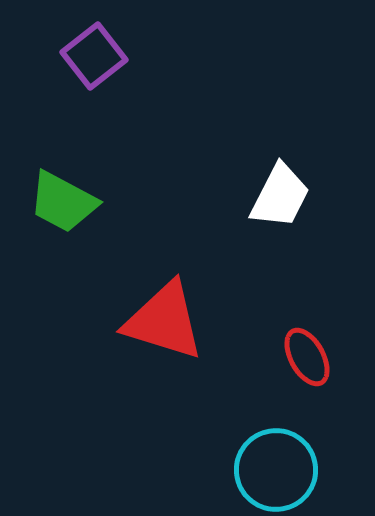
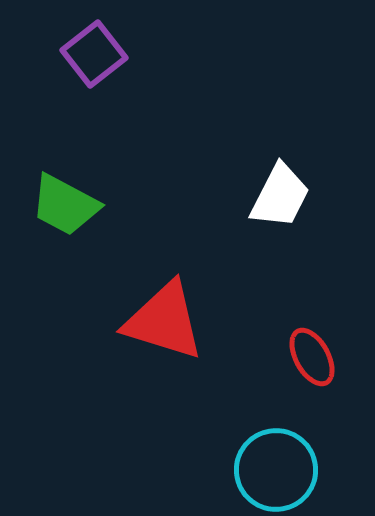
purple square: moved 2 px up
green trapezoid: moved 2 px right, 3 px down
red ellipse: moved 5 px right
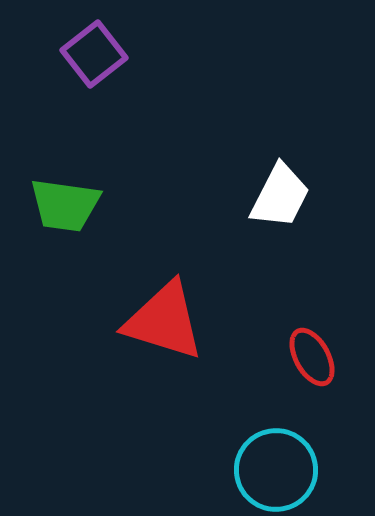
green trapezoid: rotated 20 degrees counterclockwise
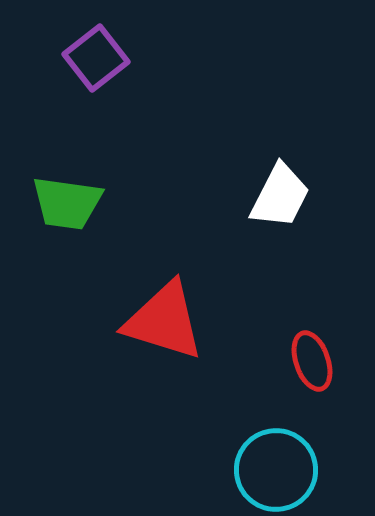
purple square: moved 2 px right, 4 px down
green trapezoid: moved 2 px right, 2 px up
red ellipse: moved 4 px down; rotated 10 degrees clockwise
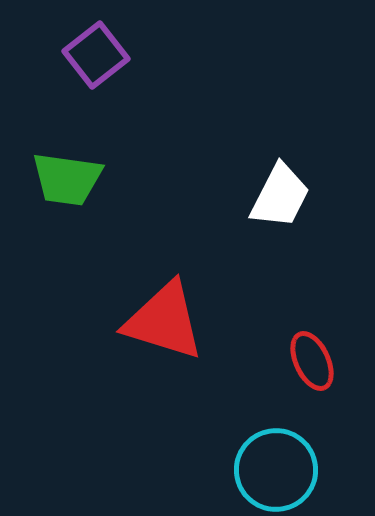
purple square: moved 3 px up
green trapezoid: moved 24 px up
red ellipse: rotated 6 degrees counterclockwise
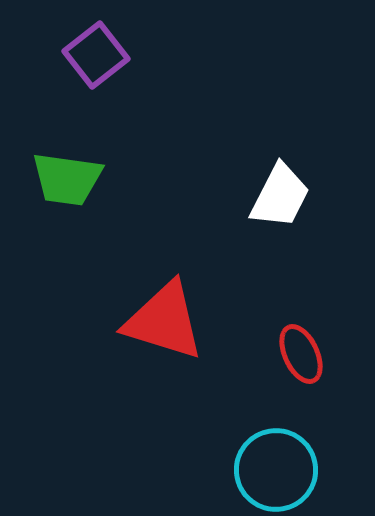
red ellipse: moved 11 px left, 7 px up
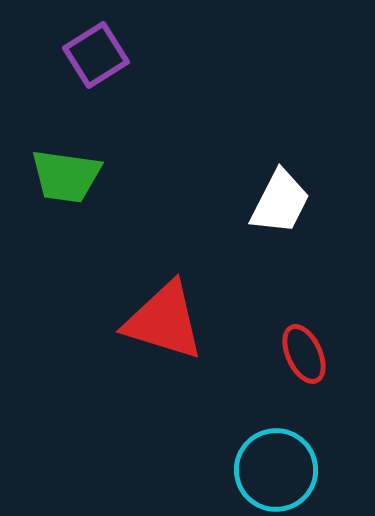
purple square: rotated 6 degrees clockwise
green trapezoid: moved 1 px left, 3 px up
white trapezoid: moved 6 px down
red ellipse: moved 3 px right
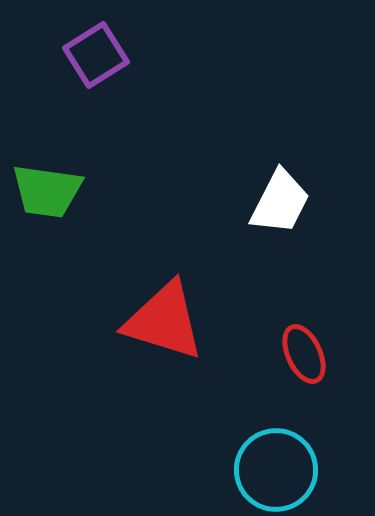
green trapezoid: moved 19 px left, 15 px down
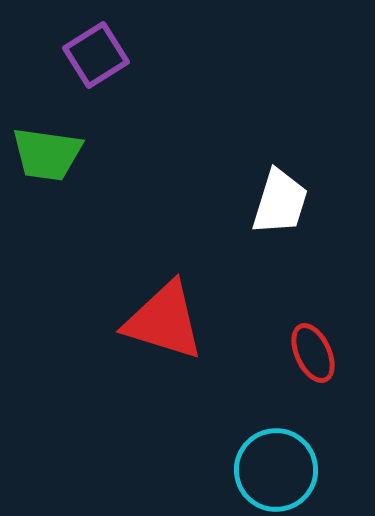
green trapezoid: moved 37 px up
white trapezoid: rotated 10 degrees counterclockwise
red ellipse: moved 9 px right, 1 px up
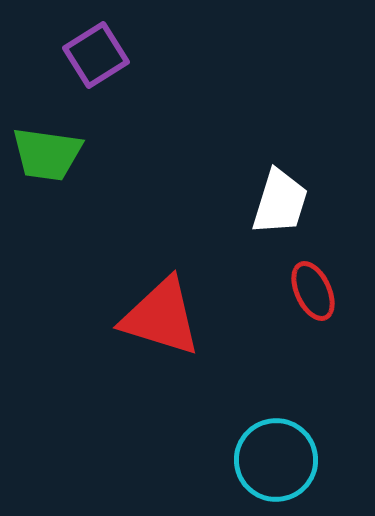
red triangle: moved 3 px left, 4 px up
red ellipse: moved 62 px up
cyan circle: moved 10 px up
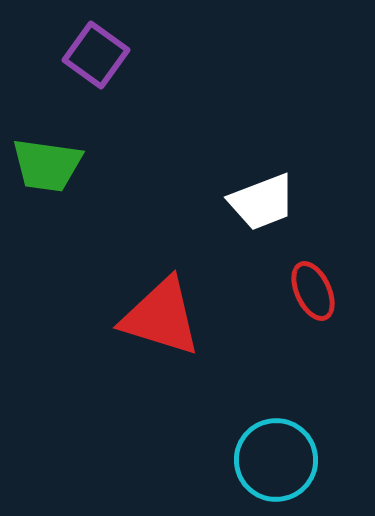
purple square: rotated 22 degrees counterclockwise
green trapezoid: moved 11 px down
white trapezoid: moved 18 px left; rotated 52 degrees clockwise
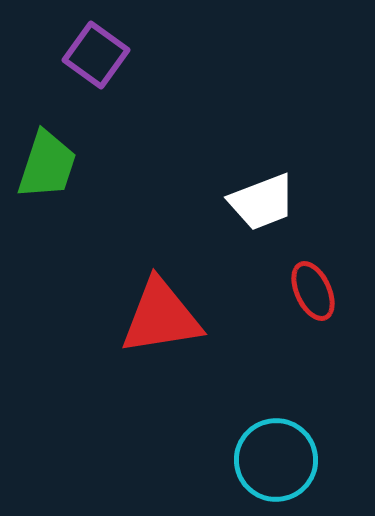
green trapezoid: rotated 80 degrees counterclockwise
red triangle: rotated 26 degrees counterclockwise
